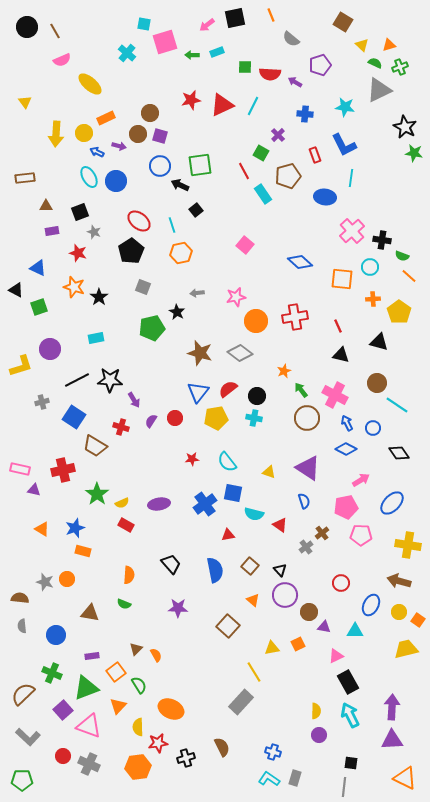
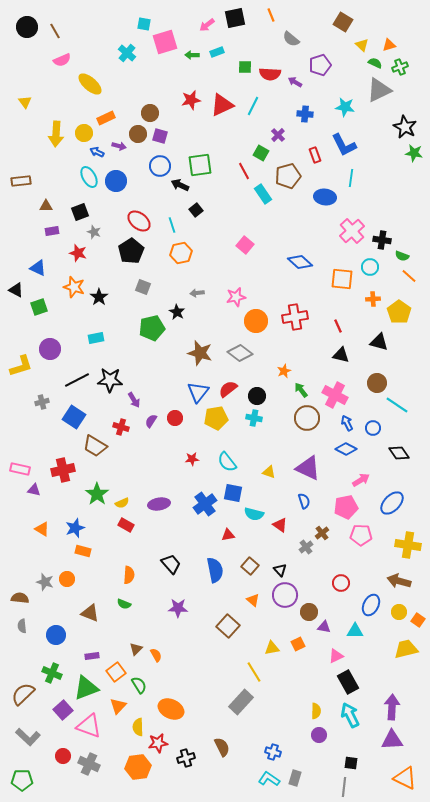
brown rectangle at (25, 178): moved 4 px left, 3 px down
purple triangle at (308, 468): rotated 8 degrees counterclockwise
brown triangle at (90, 613): rotated 12 degrees clockwise
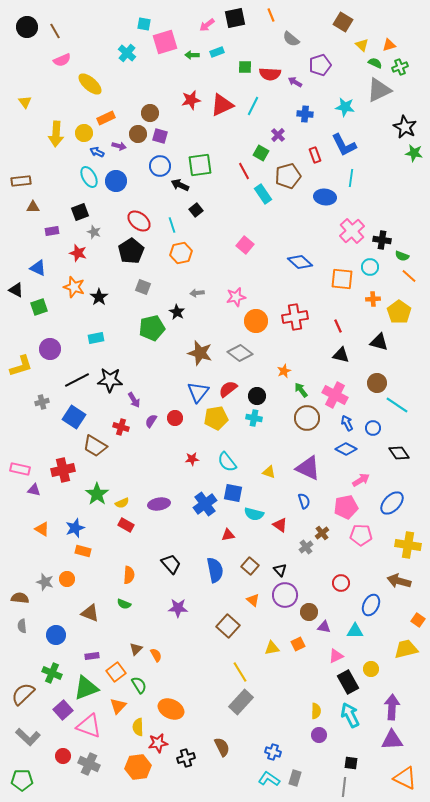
brown triangle at (46, 206): moved 13 px left, 1 px down
yellow circle at (399, 612): moved 28 px left, 57 px down
yellow line at (254, 672): moved 14 px left
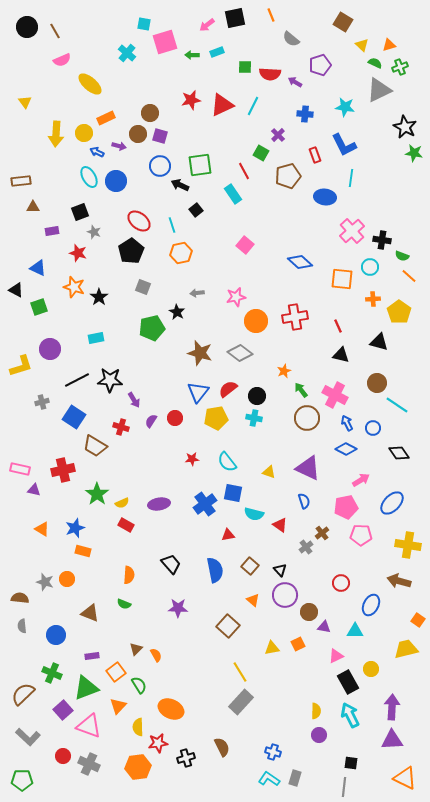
cyan rectangle at (263, 194): moved 30 px left
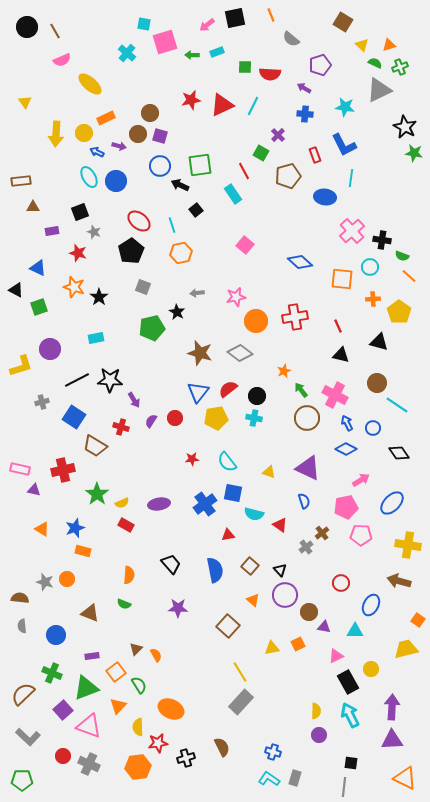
purple arrow at (295, 82): moved 9 px right, 6 px down
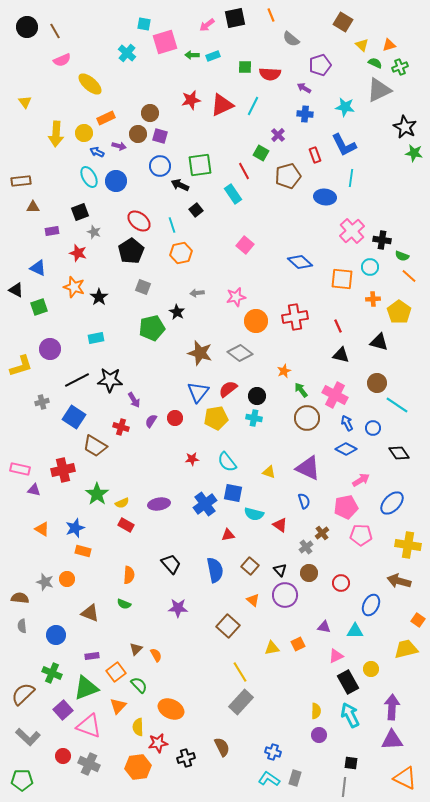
cyan rectangle at (217, 52): moved 4 px left, 4 px down
brown circle at (309, 612): moved 39 px up
green semicircle at (139, 685): rotated 12 degrees counterclockwise
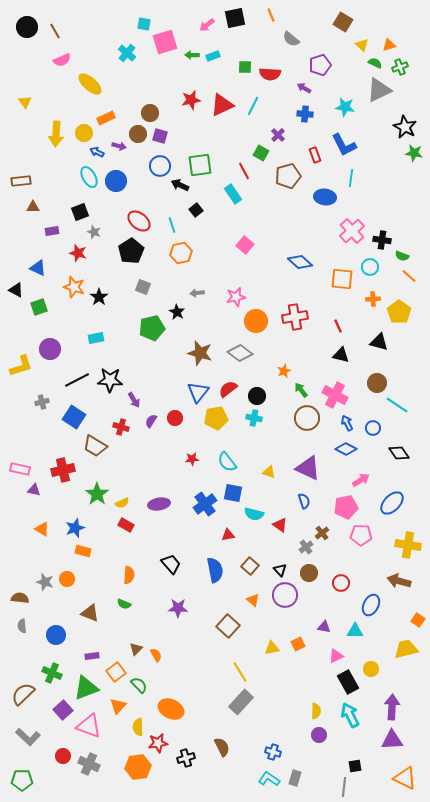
black square at (351, 763): moved 4 px right, 3 px down; rotated 16 degrees counterclockwise
